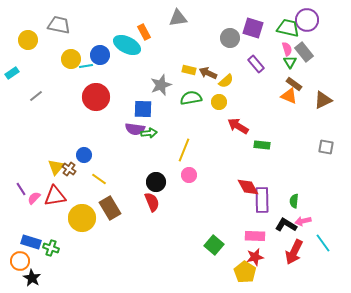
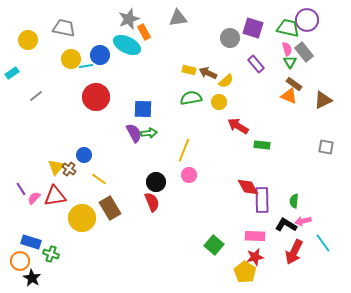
gray trapezoid at (59, 25): moved 5 px right, 3 px down
gray star at (161, 85): moved 32 px left, 66 px up
purple semicircle at (135, 129): moved 1 px left, 4 px down; rotated 126 degrees counterclockwise
green cross at (51, 248): moved 6 px down
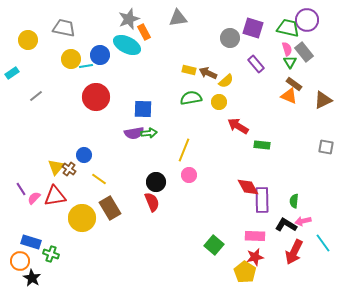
purple semicircle at (134, 133): rotated 108 degrees clockwise
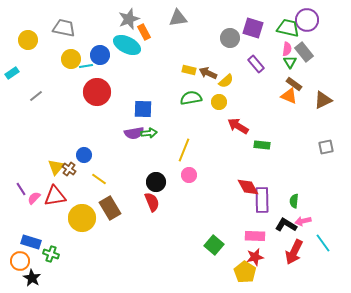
pink semicircle at (287, 49): rotated 24 degrees clockwise
red circle at (96, 97): moved 1 px right, 5 px up
gray square at (326, 147): rotated 21 degrees counterclockwise
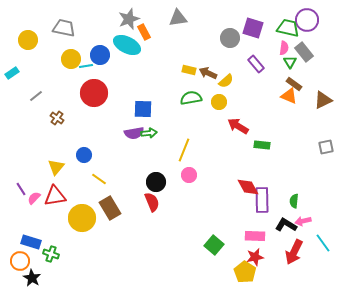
pink semicircle at (287, 49): moved 3 px left, 1 px up
red circle at (97, 92): moved 3 px left, 1 px down
brown cross at (69, 169): moved 12 px left, 51 px up
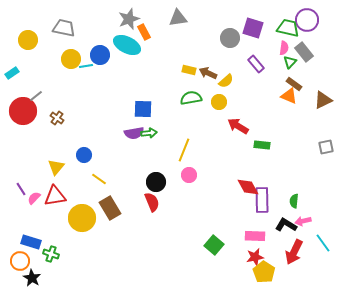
green triangle at (290, 62): rotated 16 degrees clockwise
red circle at (94, 93): moved 71 px left, 18 px down
yellow pentagon at (245, 272): moved 19 px right
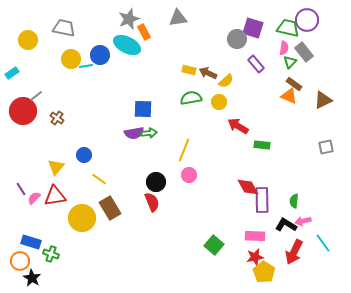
gray circle at (230, 38): moved 7 px right, 1 px down
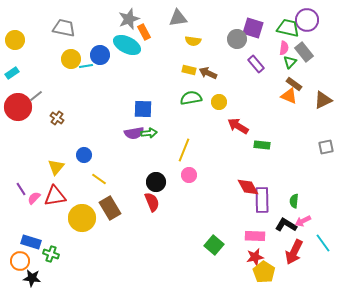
yellow circle at (28, 40): moved 13 px left
yellow semicircle at (226, 81): moved 33 px left, 40 px up; rotated 49 degrees clockwise
red circle at (23, 111): moved 5 px left, 4 px up
pink arrow at (303, 221): rotated 14 degrees counterclockwise
black star at (32, 278): rotated 24 degrees counterclockwise
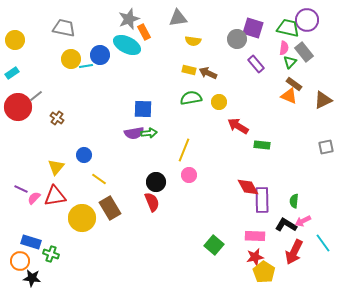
purple line at (21, 189): rotated 32 degrees counterclockwise
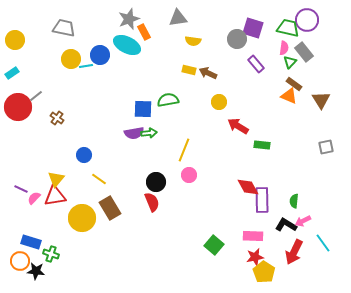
green semicircle at (191, 98): moved 23 px left, 2 px down
brown triangle at (323, 100): moved 2 px left; rotated 36 degrees counterclockwise
yellow triangle at (56, 167): moved 12 px down
pink rectangle at (255, 236): moved 2 px left
black star at (32, 278): moved 4 px right, 7 px up
